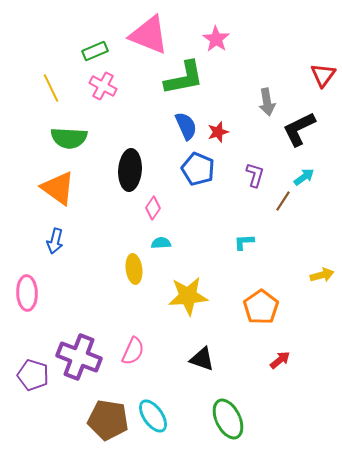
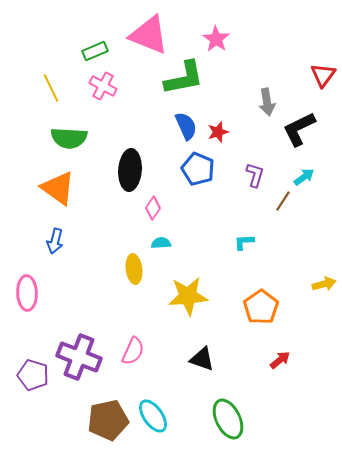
yellow arrow: moved 2 px right, 9 px down
brown pentagon: rotated 21 degrees counterclockwise
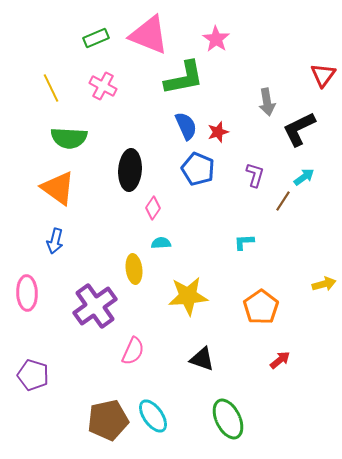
green rectangle: moved 1 px right, 13 px up
purple cross: moved 16 px right, 51 px up; rotated 33 degrees clockwise
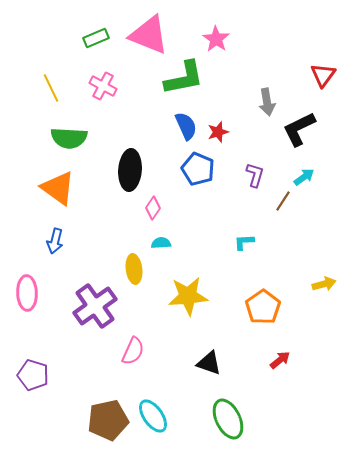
orange pentagon: moved 2 px right
black triangle: moved 7 px right, 4 px down
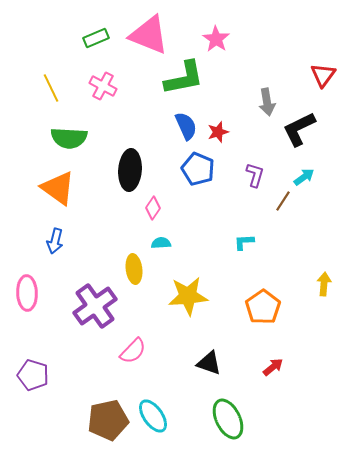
yellow arrow: rotated 70 degrees counterclockwise
pink semicircle: rotated 20 degrees clockwise
red arrow: moved 7 px left, 7 px down
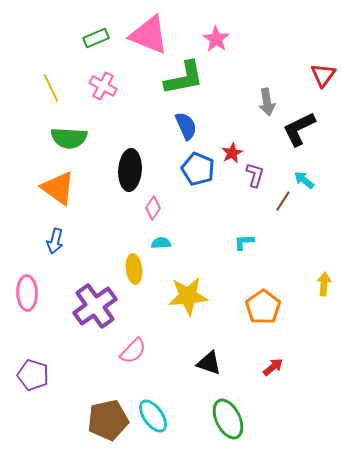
red star: moved 14 px right, 21 px down; rotated 10 degrees counterclockwise
cyan arrow: moved 3 px down; rotated 105 degrees counterclockwise
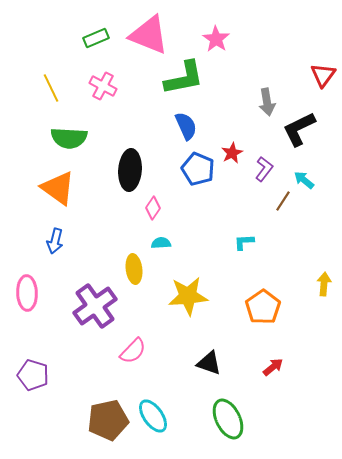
purple L-shape: moved 9 px right, 6 px up; rotated 20 degrees clockwise
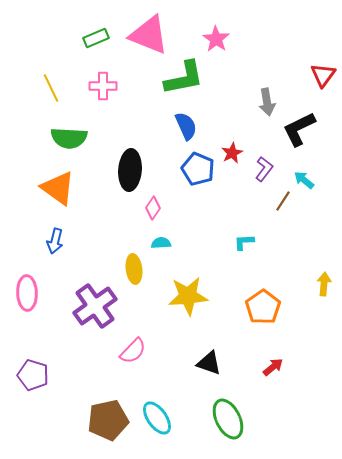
pink cross: rotated 28 degrees counterclockwise
cyan ellipse: moved 4 px right, 2 px down
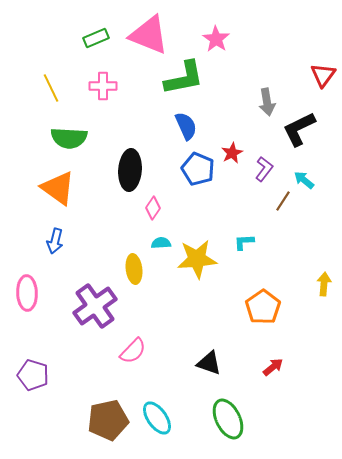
yellow star: moved 9 px right, 37 px up
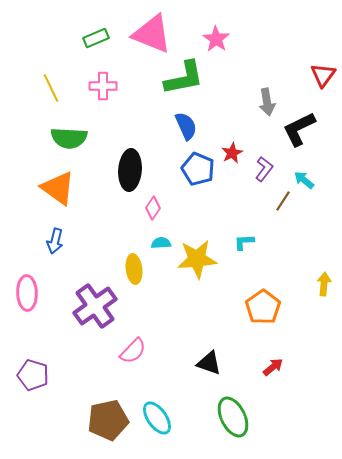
pink triangle: moved 3 px right, 1 px up
green ellipse: moved 5 px right, 2 px up
